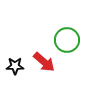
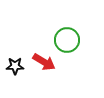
red arrow: rotated 10 degrees counterclockwise
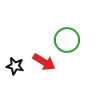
black star: rotated 12 degrees clockwise
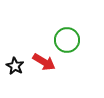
black star: rotated 18 degrees clockwise
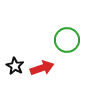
red arrow: moved 2 px left, 6 px down; rotated 50 degrees counterclockwise
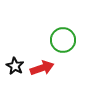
green circle: moved 4 px left
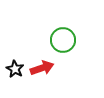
black star: moved 3 px down
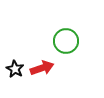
green circle: moved 3 px right, 1 px down
